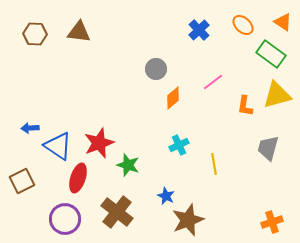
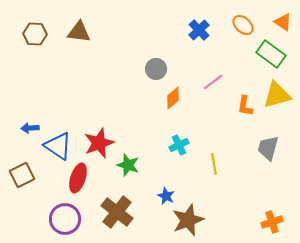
brown square: moved 6 px up
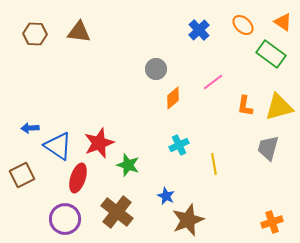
yellow triangle: moved 2 px right, 12 px down
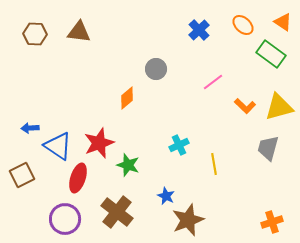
orange diamond: moved 46 px left
orange L-shape: rotated 55 degrees counterclockwise
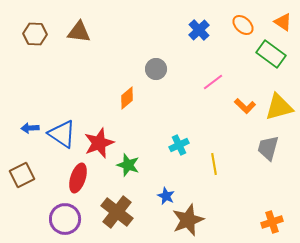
blue triangle: moved 4 px right, 12 px up
